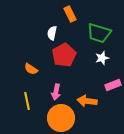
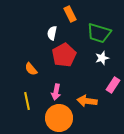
orange semicircle: rotated 16 degrees clockwise
pink rectangle: rotated 35 degrees counterclockwise
orange circle: moved 2 px left
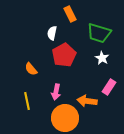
white star: rotated 24 degrees counterclockwise
pink rectangle: moved 4 px left, 2 px down
orange circle: moved 6 px right
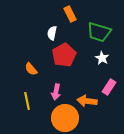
green trapezoid: moved 1 px up
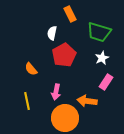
white star: rotated 16 degrees clockwise
pink rectangle: moved 3 px left, 5 px up
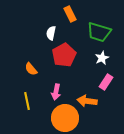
white semicircle: moved 1 px left
